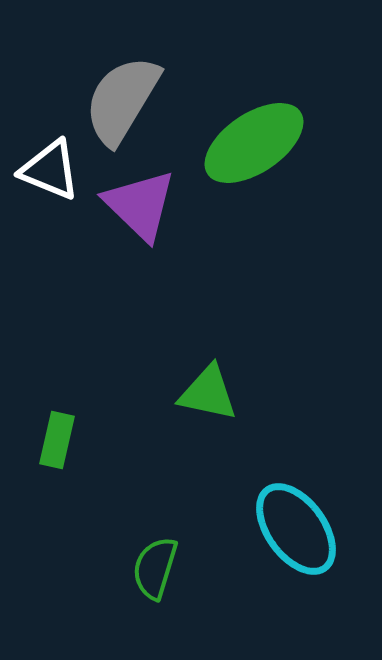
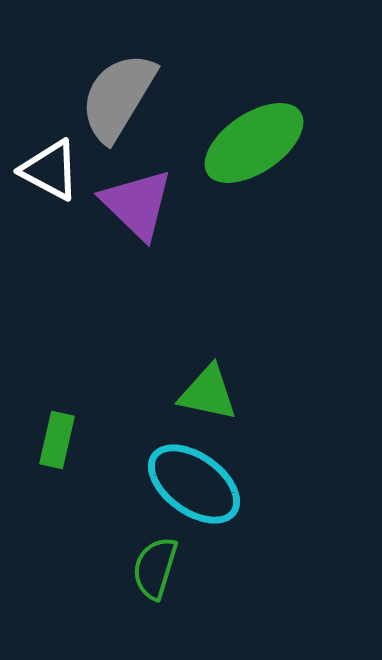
gray semicircle: moved 4 px left, 3 px up
white triangle: rotated 6 degrees clockwise
purple triangle: moved 3 px left, 1 px up
cyan ellipse: moved 102 px left, 45 px up; rotated 18 degrees counterclockwise
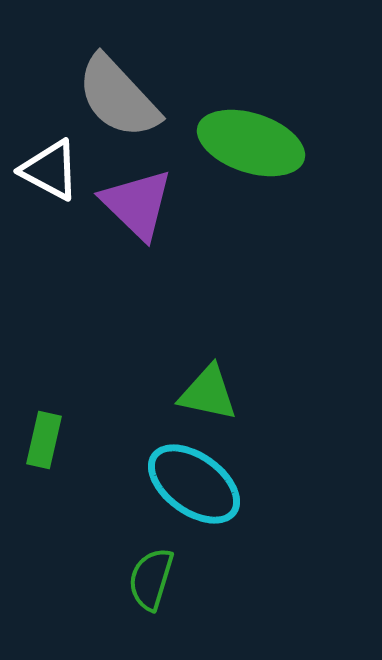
gray semicircle: rotated 74 degrees counterclockwise
green ellipse: moved 3 px left; rotated 52 degrees clockwise
green rectangle: moved 13 px left
green semicircle: moved 4 px left, 11 px down
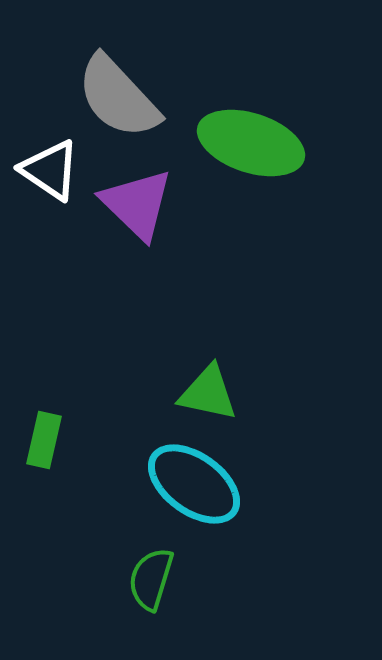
white triangle: rotated 6 degrees clockwise
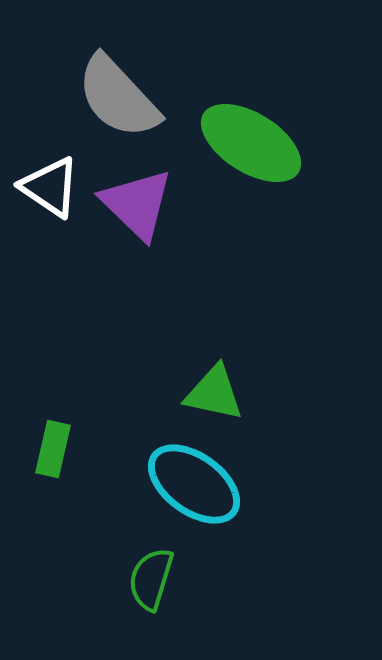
green ellipse: rotated 14 degrees clockwise
white triangle: moved 17 px down
green triangle: moved 6 px right
green rectangle: moved 9 px right, 9 px down
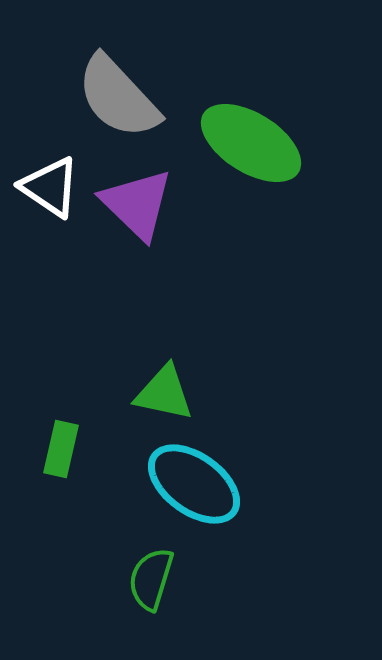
green triangle: moved 50 px left
green rectangle: moved 8 px right
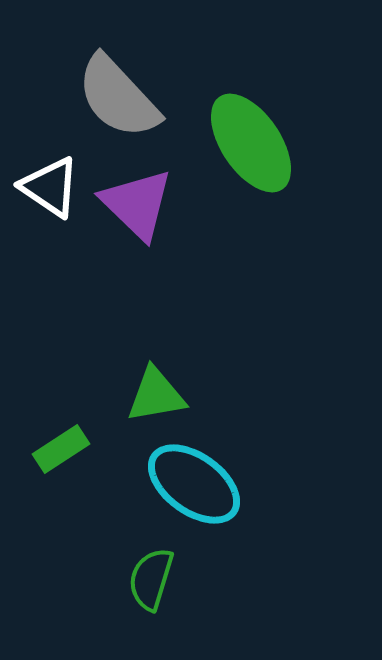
green ellipse: rotated 24 degrees clockwise
green triangle: moved 8 px left, 2 px down; rotated 22 degrees counterclockwise
green rectangle: rotated 44 degrees clockwise
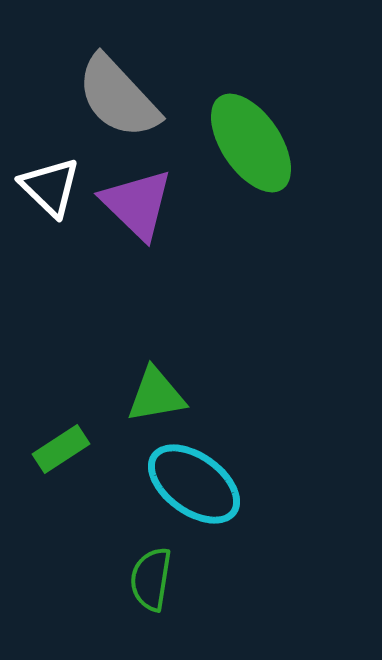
white triangle: rotated 10 degrees clockwise
green semicircle: rotated 8 degrees counterclockwise
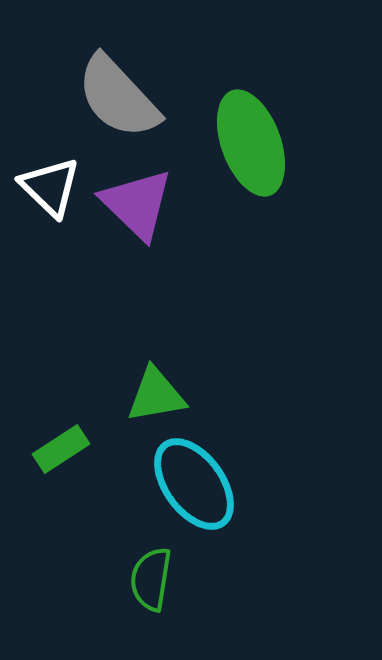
green ellipse: rotated 14 degrees clockwise
cyan ellipse: rotated 18 degrees clockwise
